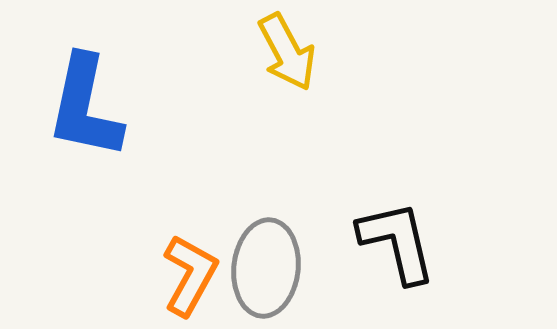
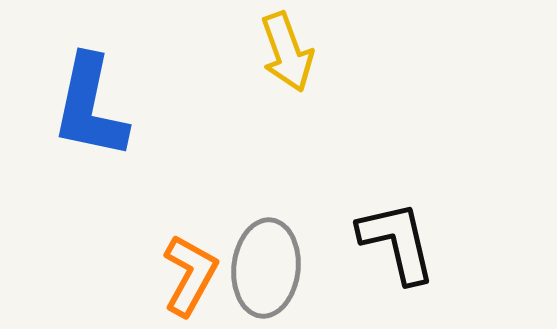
yellow arrow: rotated 8 degrees clockwise
blue L-shape: moved 5 px right
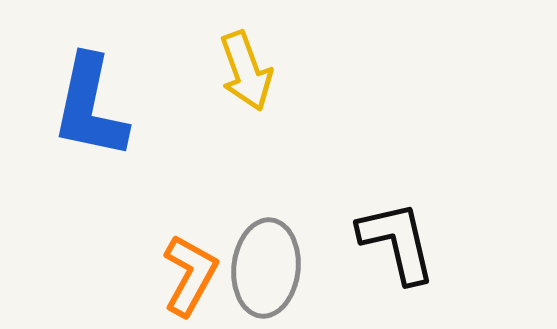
yellow arrow: moved 41 px left, 19 px down
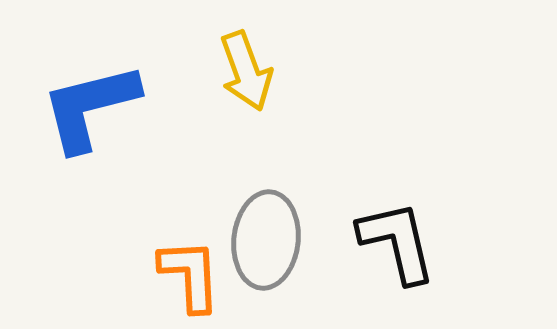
blue L-shape: rotated 64 degrees clockwise
gray ellipse: moved 28 px up
orange L-shape: rotated 32 degrees counterclockwise
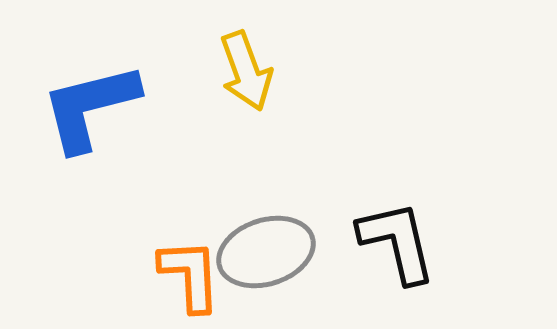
gray ellipse: moved 12 px down; rotated 66 degrees clockwise
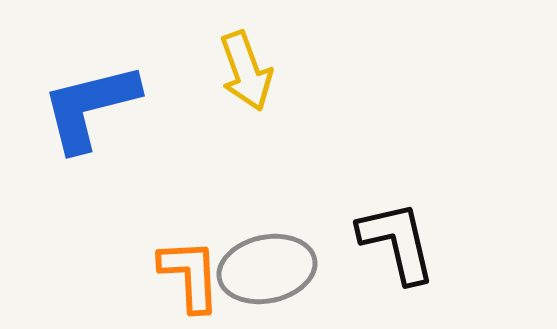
gray ellipse: moved 1 px right, 17 px down; rotated 6 degrees clockwise
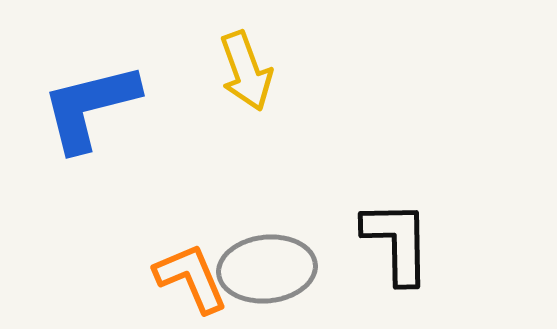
black L-shape: rotated 12 degrees clockwise
gray ellipse: rotated 6 degrees clockwise
orange L-shape: moved 1 px right, 3 px down; rotated 20 degrees counterclockwise
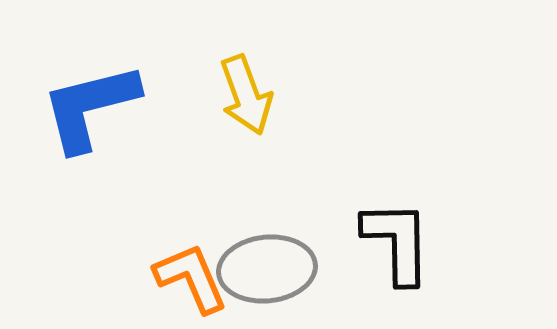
yellow arrow: moved 24 px down
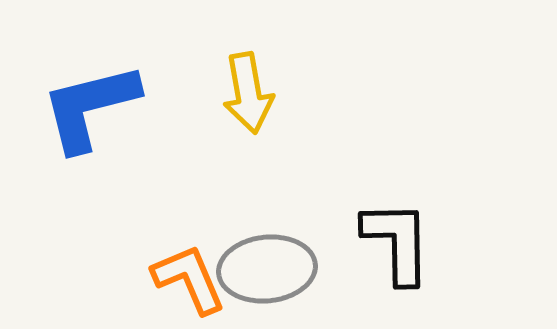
yellow arrow: moved 2 px right, 2 px up; rotated 10 degrees clockwise
orange L-shape: moved 2 px left, 1 px down
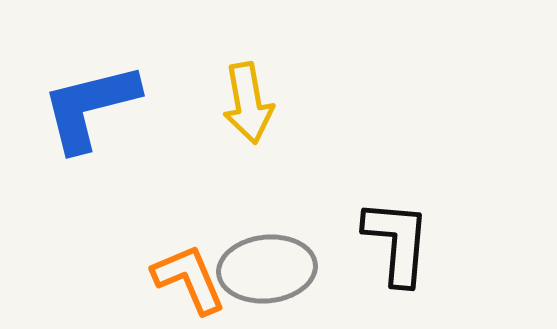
yellow arrow: moved 10 px down
black L-shape: rotated 6 degrees clockwise
